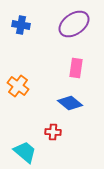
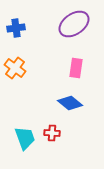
blue cross: moved 5 px left, 3 px down; rotated 18 degrees counterclockwise
orange cross: moved 3 px left, 18 px up
red cross: moved 1 px left, 1 px down
cyan trapezoid: moved 14 px up; rotated 30 degrees clockwise
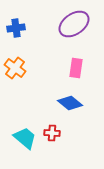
cyan trapezoid: rotated 30 degrees counterclockwise
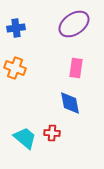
orange cross: rotated 15 degrees counterclockwise
blue diamond: rotated 40 degrees clockwise
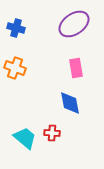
blue cross: rotated 24 degrees clockwise
pink rectangle: rotated 18 degrees counterclockwise
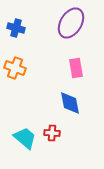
purple ellipse: moved 3 px left, 1 px up; rotated 24 degrees counterclockwise
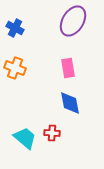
purple ellipse: moved 2 px right, 2 px up
blue cross: moved 1 px left; rotated 12 degrees clockwise
pink rectangle: moved 8 px left
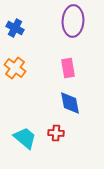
purple ellipse: rotated 28 degrees counterclockwise
orange cross: rotated 15 degrees clockwise
red cross: moved 4 px right
